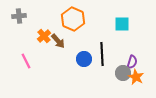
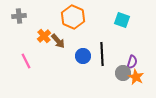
orange hexagon: moved 2 px up
cyan square: moved 4 px up; rotated 21 degrees clockwise
blue circle: moved 1 px left, 3 px up
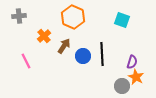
brown arrow: moved 6 px right, 5 px down; rotated 105 degrees counterclockwise
gray circle: moved 1 px left, 13 px down
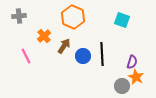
pink line: moved 5 px up
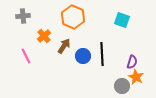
gray cross: moved 4 px right
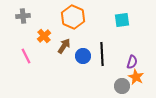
cyan square: rotated 28 degrees counterclockwise
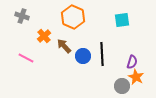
gray cross: moved 1 px left; rotated 24 degrees clockwise
brown arrow: rotated 77 degrees counterclockwise
pink line: moved 2 px down; rotated 35 degrees counterclockwise
